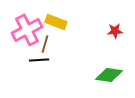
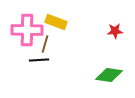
pink cross: rotated 28 degrees clockwise
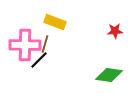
yellow rectangle: moved 1 px left
pink cross: moved 2 px left, 15 px down
black line: rotated 42 degrees counterclockwise
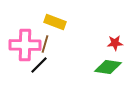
red star: moved 12 px down
black line: moved 5 px down
green diamond: moved 1 px left, 8 px up
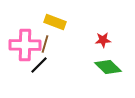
red star: moved 12 px left, 3 px up
green diamond: rotated 36 degrees clockwise
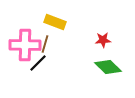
black line: moved 1 px left, 2 px up
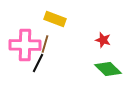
yellow rectangle: moved 3 px up
red star: rotated 21 degrees clockwise
black line: rotated 18 degrees counterclockwise
green diamond: moved 2 px down
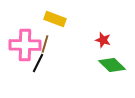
green diamond: moved 4 px right, 4 px up
